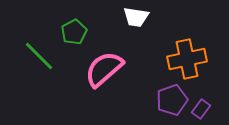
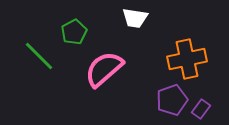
white trapezoid: moved 1 px left, 1 px down
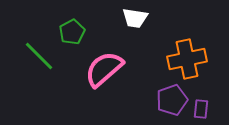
green pentagon: moved 2 px left
purple rectangle: rotated 30 degrees counterclockwise
